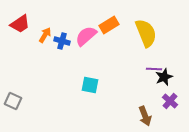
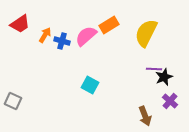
yellow semicircle: rotated 132 degrees counterclockwise
cyan square: rotated 18 degrees clockwise
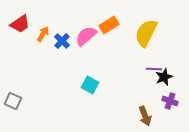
orange arrow: moved 2 px left, 1 px up
blue cross: rotated 28 degrees clockwise
purple cross: rotated 21 degrees counterclockwise
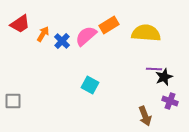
yellow semicircle: rotated 68 degrees clockwise
gray square: rotated 24 degrees counterclockwise
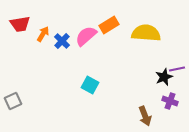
red trapezoid: rotated 25 degrees clockwise
purple line: moved 23 px right; rotated 14 degrees counterclockwise
gray square: rotated 24 degrees counterclockwise
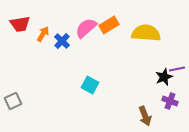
pink semicircle: moved 8 px up
